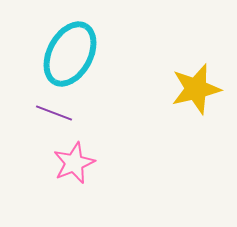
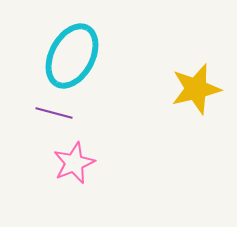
cyan ellipse: moved 2 px right, 2 px down
purple line: rotated 6 degrees counterclockwise
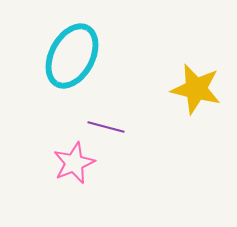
yellow star: rotated 27 degrees clockwise
purple line: moved 52 px right, 14 px down
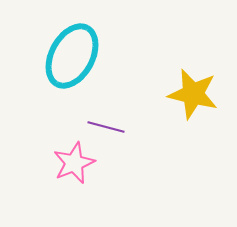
yellow star: moved 3 px left, 5 px down
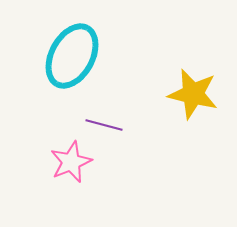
purple line: moved 2 px left, 2 px up
pink star: moved 3 px left, 1 px up
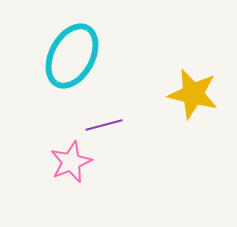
purple line: rotated 30 degrees counterclockwise
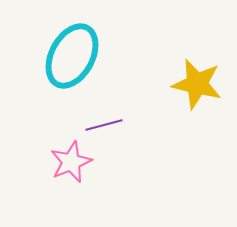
yellow star: moved 4 px right, 10 px up
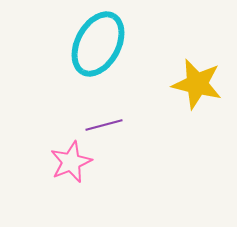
cyan ellipse: moved 26 px right, 12 px up
